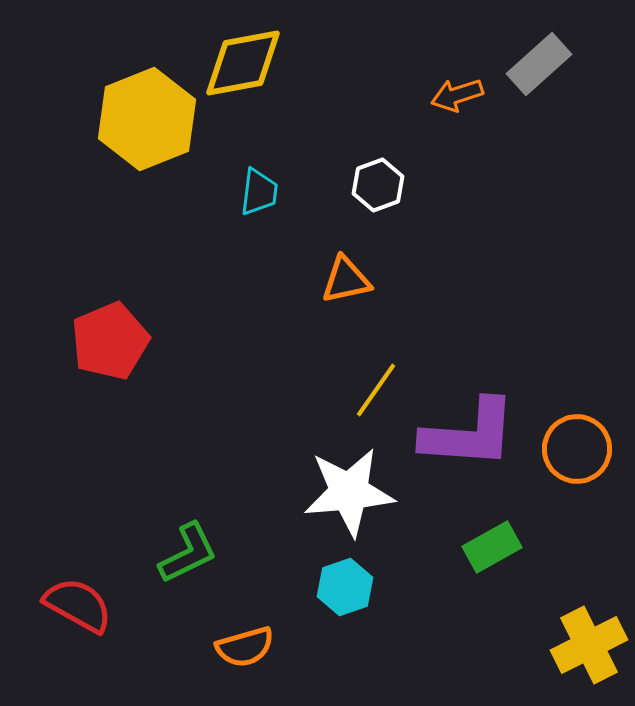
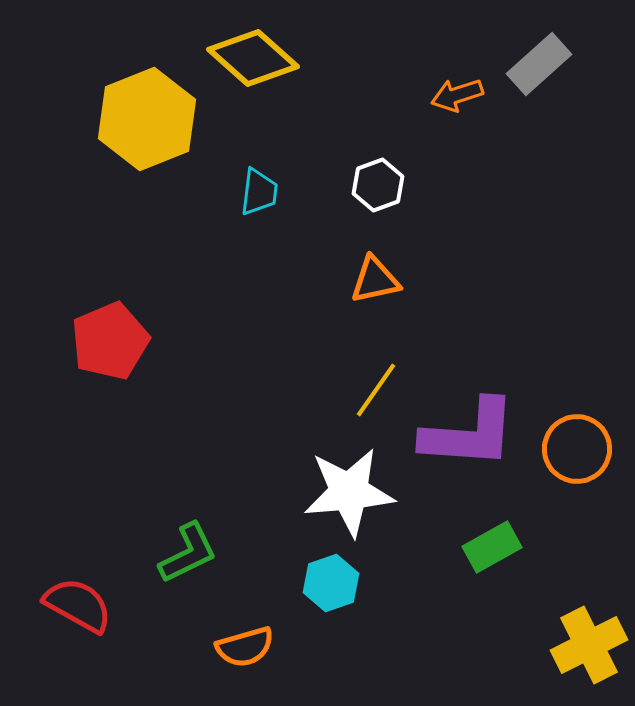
yellow diamond: moved 10 px right, 5 px up; rotated 52 degrees clockwise
orange triangle: moved 29 px right
cyan hexagon: moved 14 px left, 4 px up
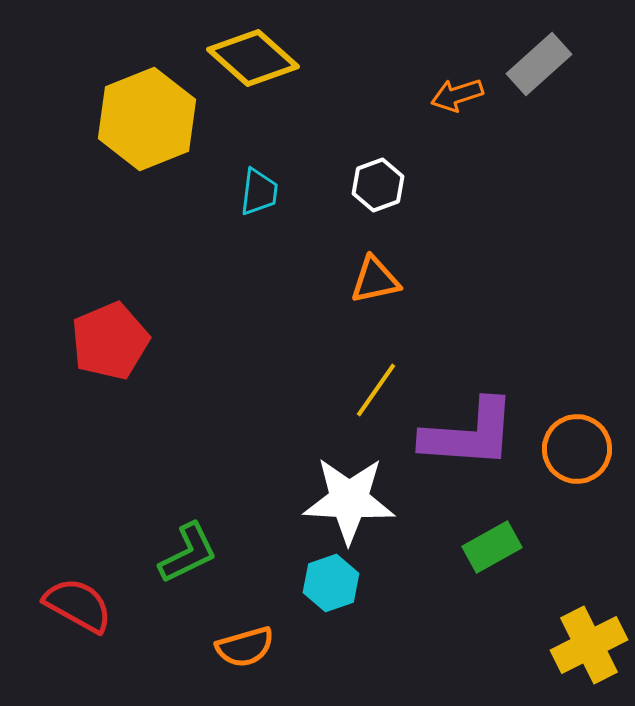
white star: moved 8 px down; rotated 8 degrees clockwise
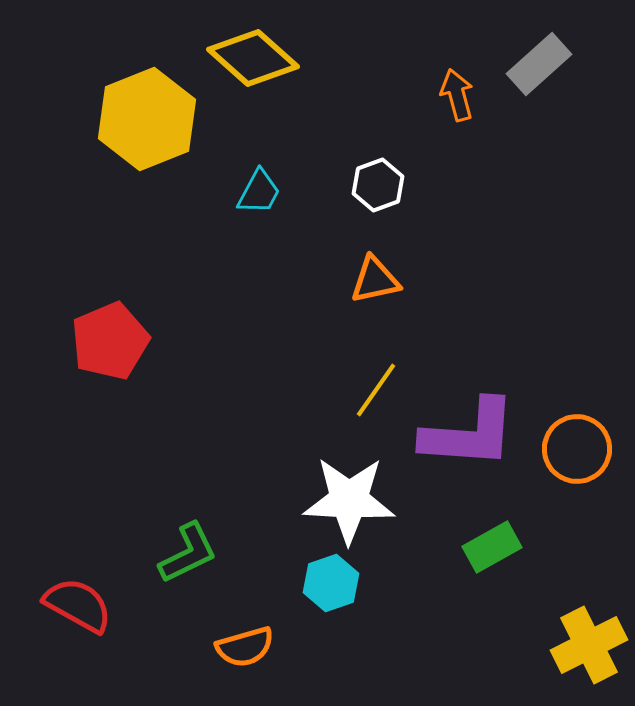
orange arrow: rotated 93 degrees clockwise
cyan trapezoid: rotated 21 degrees clockwise
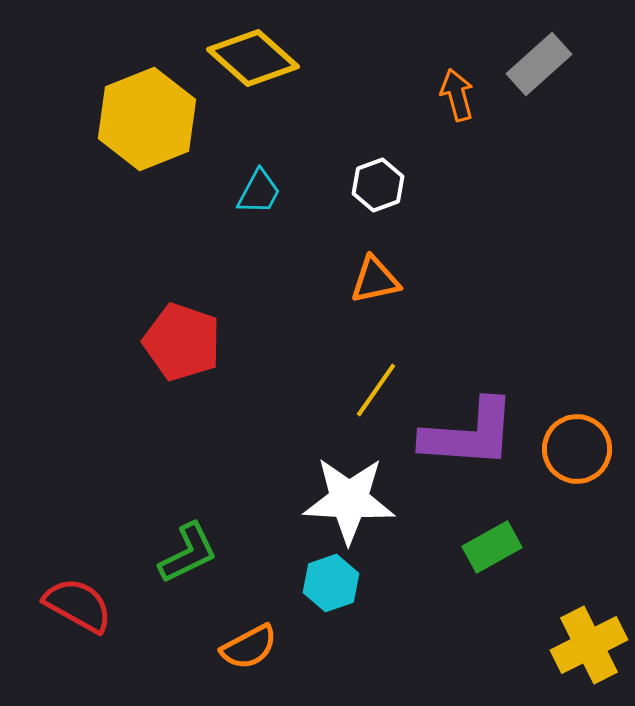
red pentagon: moved 72 px right, 1 px down; rotated 30 degrees counterclockwise
orange semicircle: moved 4 px right; rotated 12 degrees counterclockwise
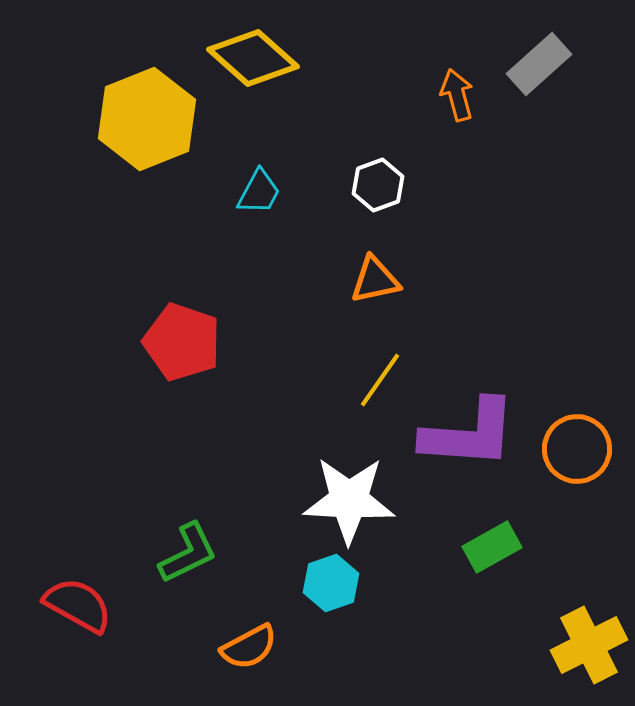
yellow line: moved 4 px right, 10 px up
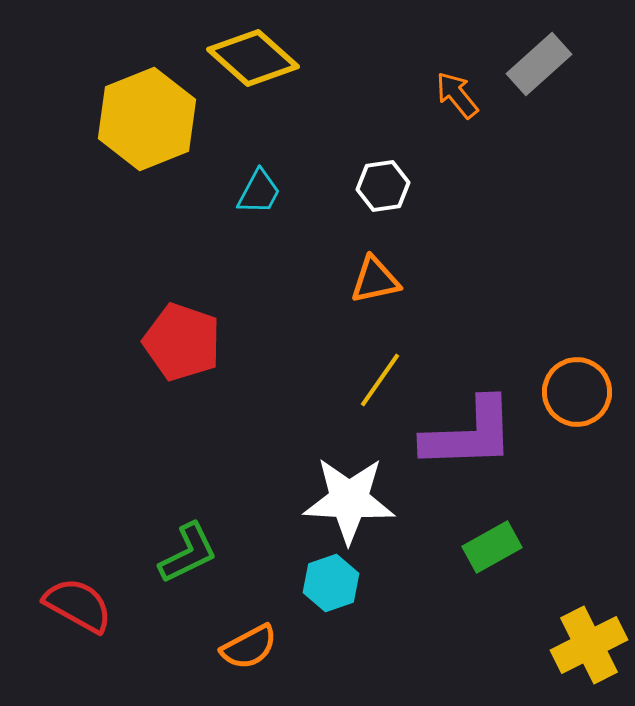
orange arrow: rotated 24 degrees counterclockwise
white hexagon: moved 5 px right, 1 px down; rotated 12 degrees clockwise
purple L-shape: rotated 6 degrees counterclockwise
orange circle: moved 57 px up
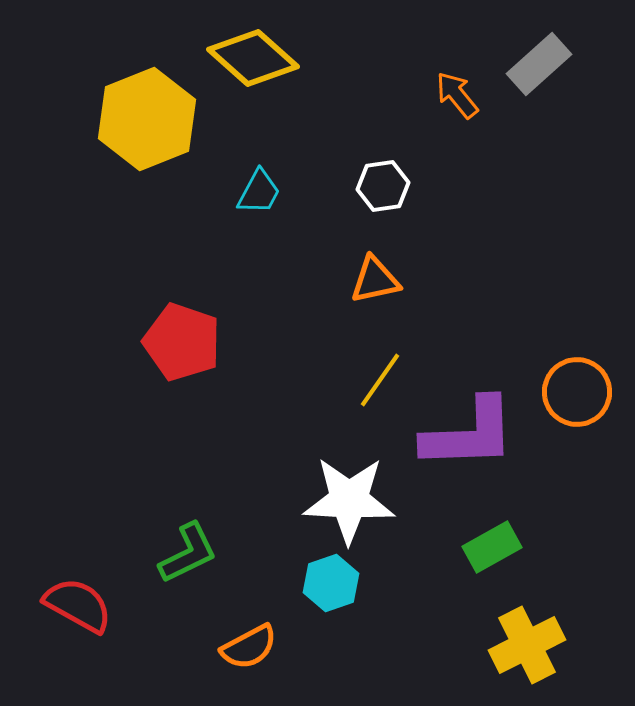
yellow cross: moved 62 px left
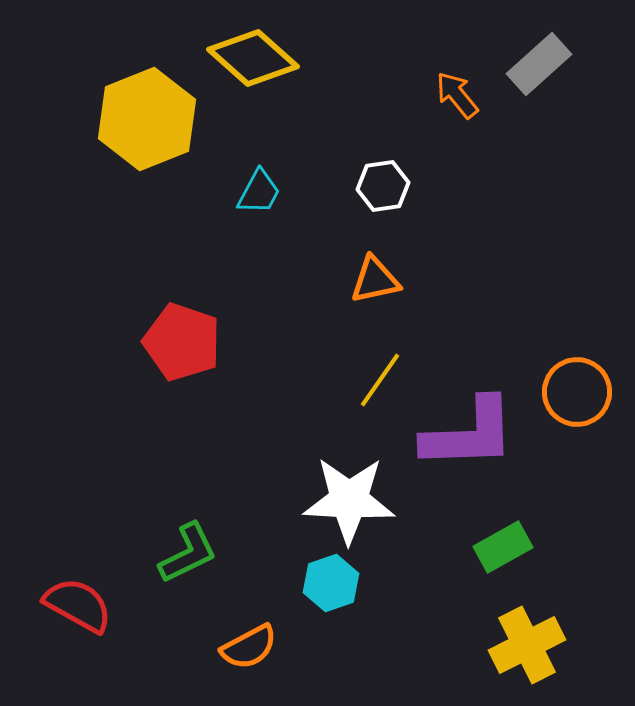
green rectangle: moved 11 px right
